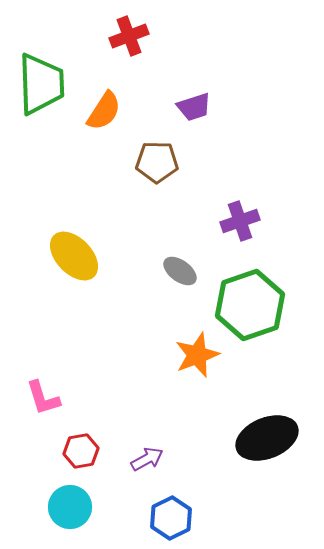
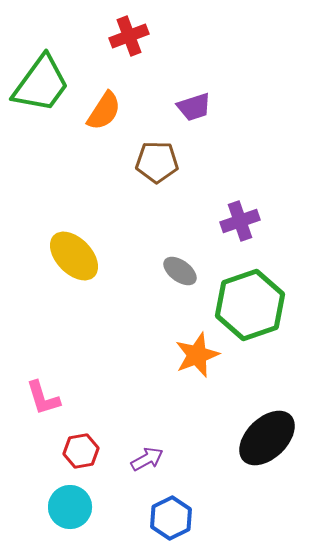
green trapezoid: rotated 38 degrees clockwise
black ellipse: rotated 22 degrees counterclockwise
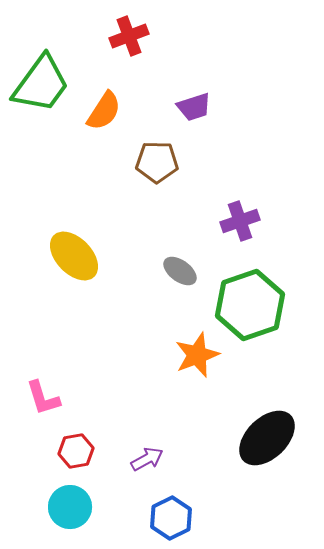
red hexagon: moved 5 px left
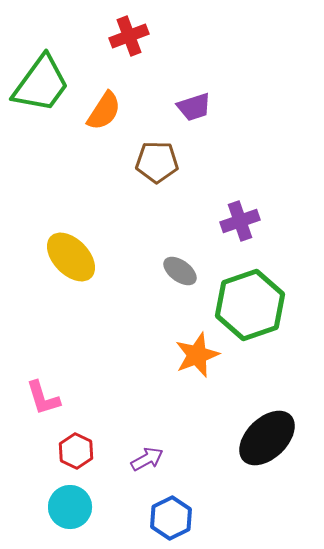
yellow ellipse: moved 3 px left, 1 px down
red hexagon: rotated 24 degrees counterclockwise
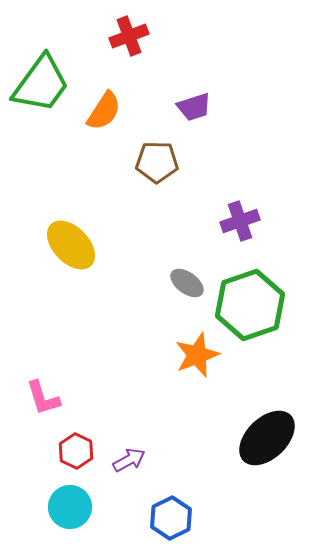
yellow ellipse: moved 12 px up
gray ellipse: moved 7 px right, 12 px down
purple arrow: moved 18 px left, 1 px down
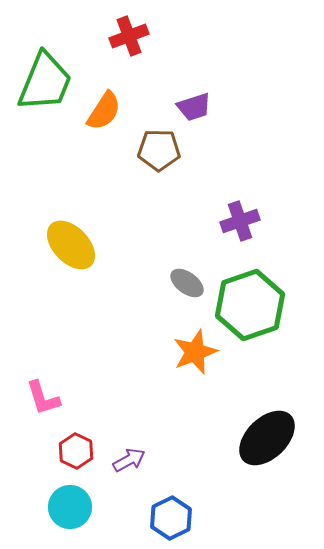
green trapezoid: moved 4 px right, 2 px up; rotated 14 degrees counterclockwise
brown pentagon: moved 2 px right, 12 px up
orange star: moved 2 px left, 3 px up
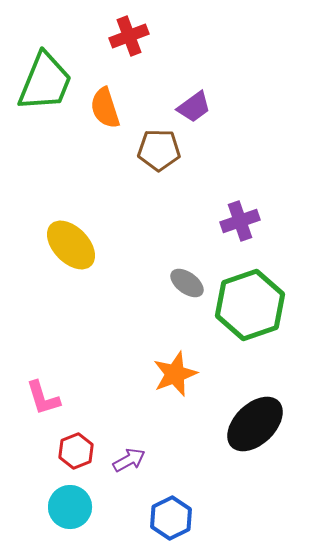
purple trapezoid: rotated 18 degrees counterclockwise
orange semicircle: moved 1 px right, 3 px up; rotated 129 degrees clockwise
orange star: moved 20 px left, 22 px down
black ellipse: moved 12 px left, 14 px up
red hexagon: rotated 12 degrees clockwise
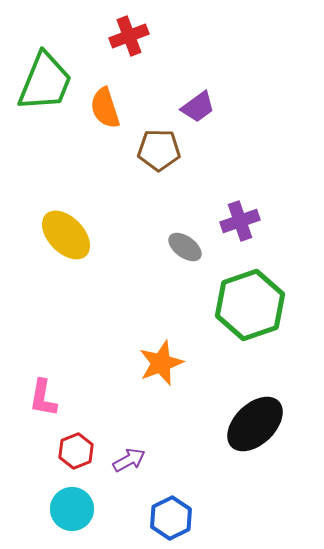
purple trapezoid: moved 4 px right
yellow ellipse: moved 5 px left, 10 px up
gray ellipse: moved 2 px left, 36 px up
orange star: moved 14 px left, 11 px up
pink L-shape: rotated 27 degrees clockwise
cyan circle: moved 2 px right, 2 px down
